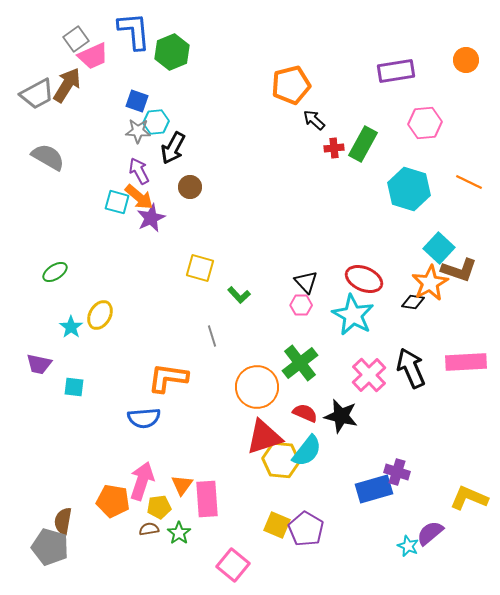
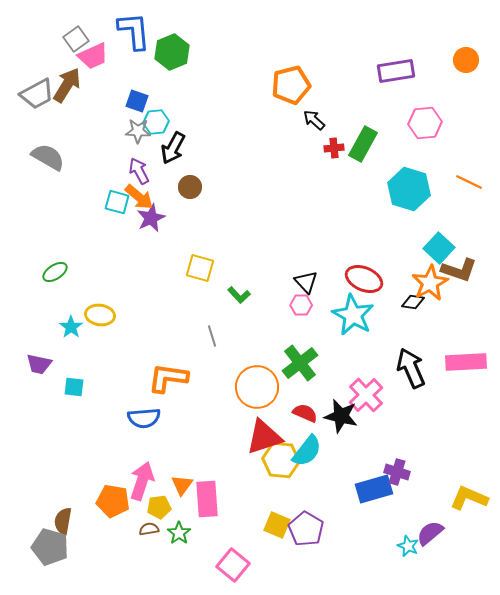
yellow ellipse at (100, 315): rotated 68 degrees clockwise
pink cross at (369, 375): moved 3 px left, 20 px down
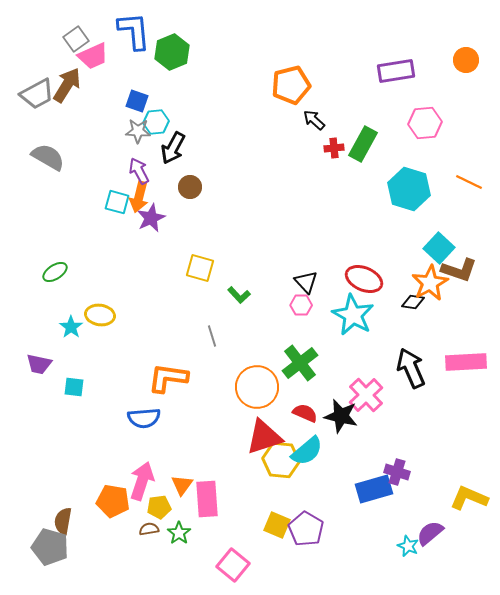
orange arrow at (139, 197): rotated 64 degrees clockwise
cyan semicircle at (307, 451): rotated 12 degrees clockwise
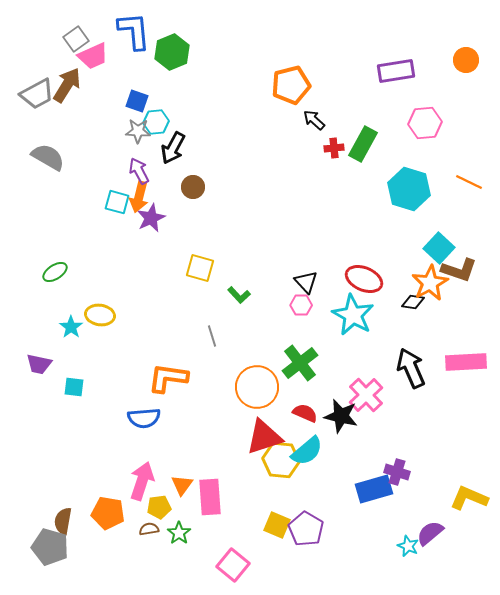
brown circle at (190, 187): moved 3 px right
pink rectangle at (207, 499): moved 3 px right, 2 px up
orange pentagon at (113, 501): moved 5 px left, 12 px down
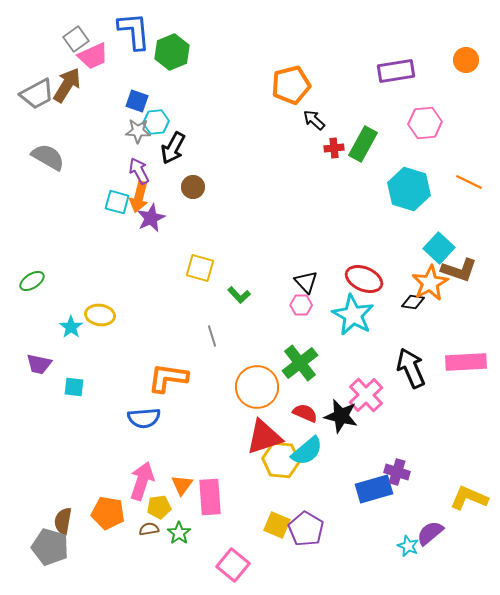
green ellipse at (55, 272): moved 23 px left, 9 px down
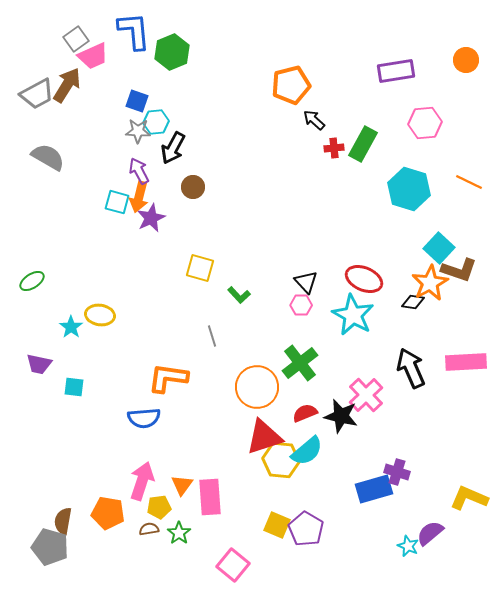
red semicircle at (305, 413): rotated 45 degrees counterclockwise
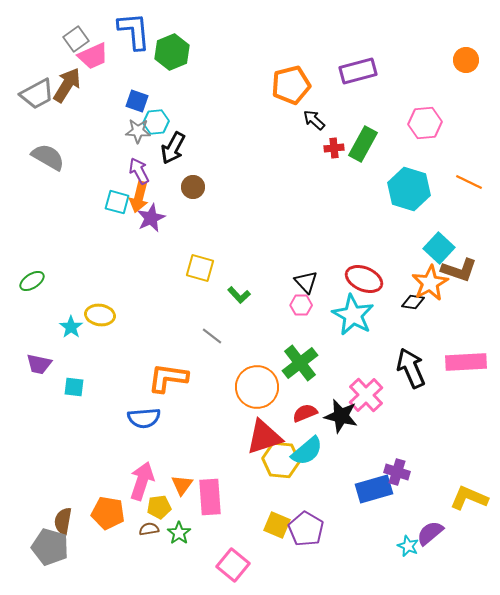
purple rectangle at (396, 71): moved 38 px left; rotated 6 degrees counterclockwise
gray line at (212, 336): rotated 35 degrees counterclockwise
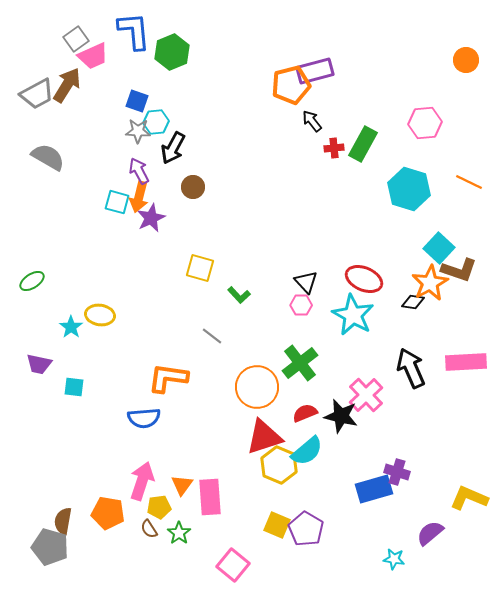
purple rectangle at (358, 71): moved 43 px left
black arrow at (314, 120): moved 2 px left, 1 px down; rotated 10 degrees clockwise
yellow hexagon at (281, 460): moved 2 px left, 5 px down; rotated 18 degrees clockwise
brown semicircle at (149, 529): rotated 114 degrees counterclockwise
cyan star at (408, 546): moved 14 px left, 13 px down; rotated 15 degrees counterclockwise
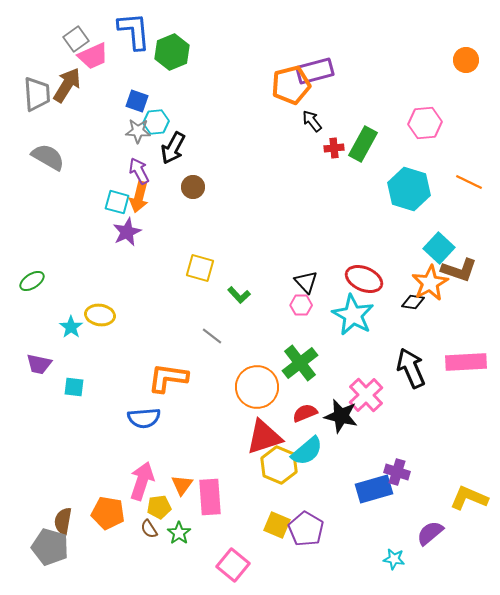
gray trapezoid at (37, 94): rotated 66 degrees counterclockwise
purple star at (151, 218): moved 24 px left, 14 px down
